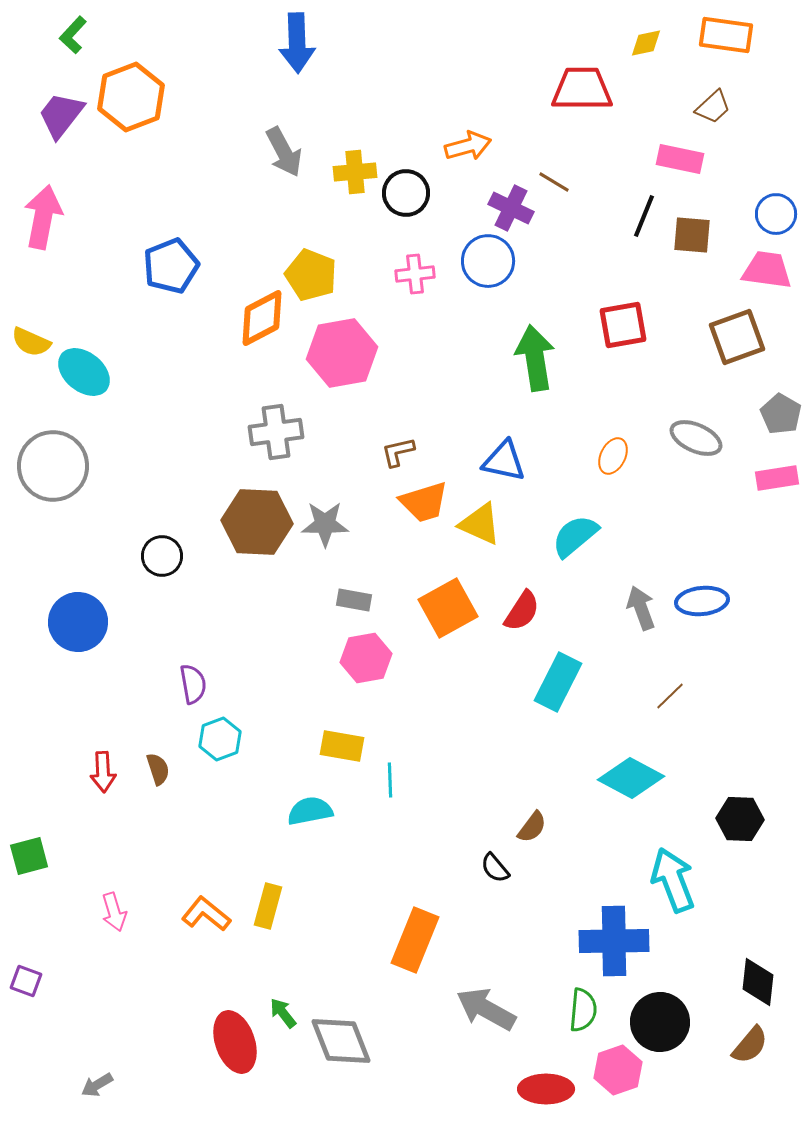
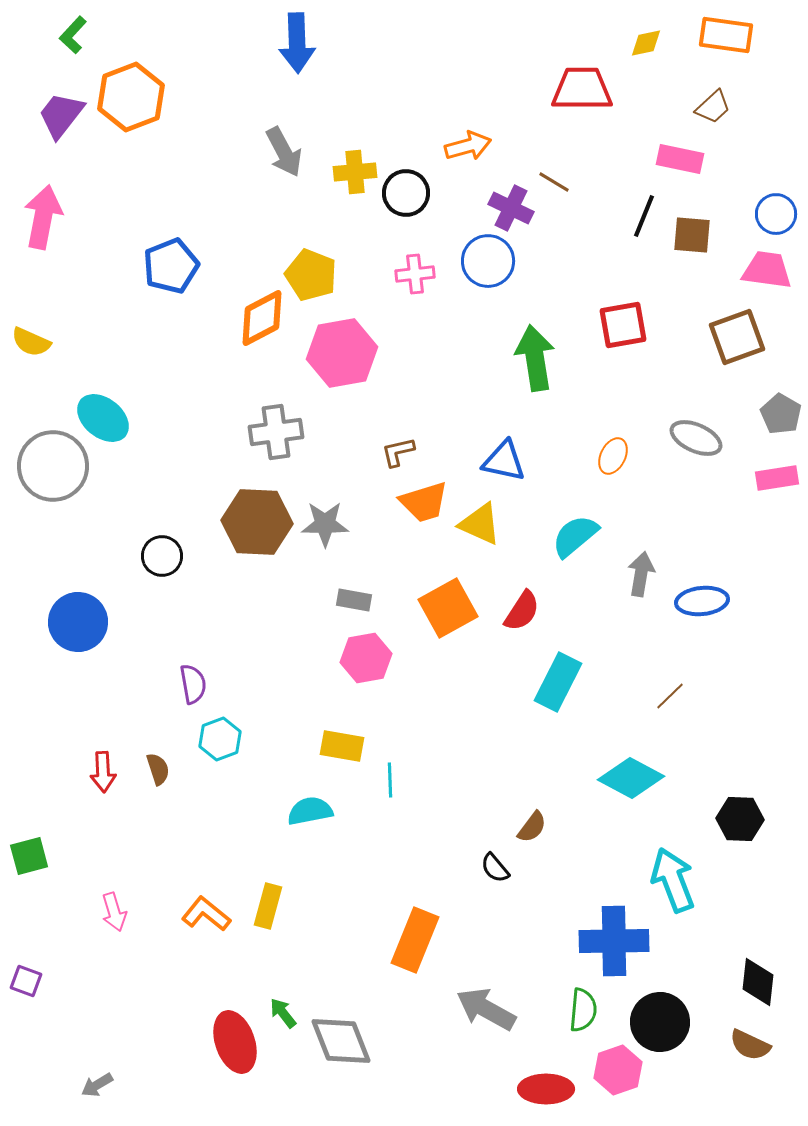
cyan ellipse at (84, 372): moved 19 px right, 46 px down
gray arrow at (641, 608): moved 34 px up; rotated 30 degrees clockwise
brown semicircle at (750, 1045): rotated 75 degrees clockwise
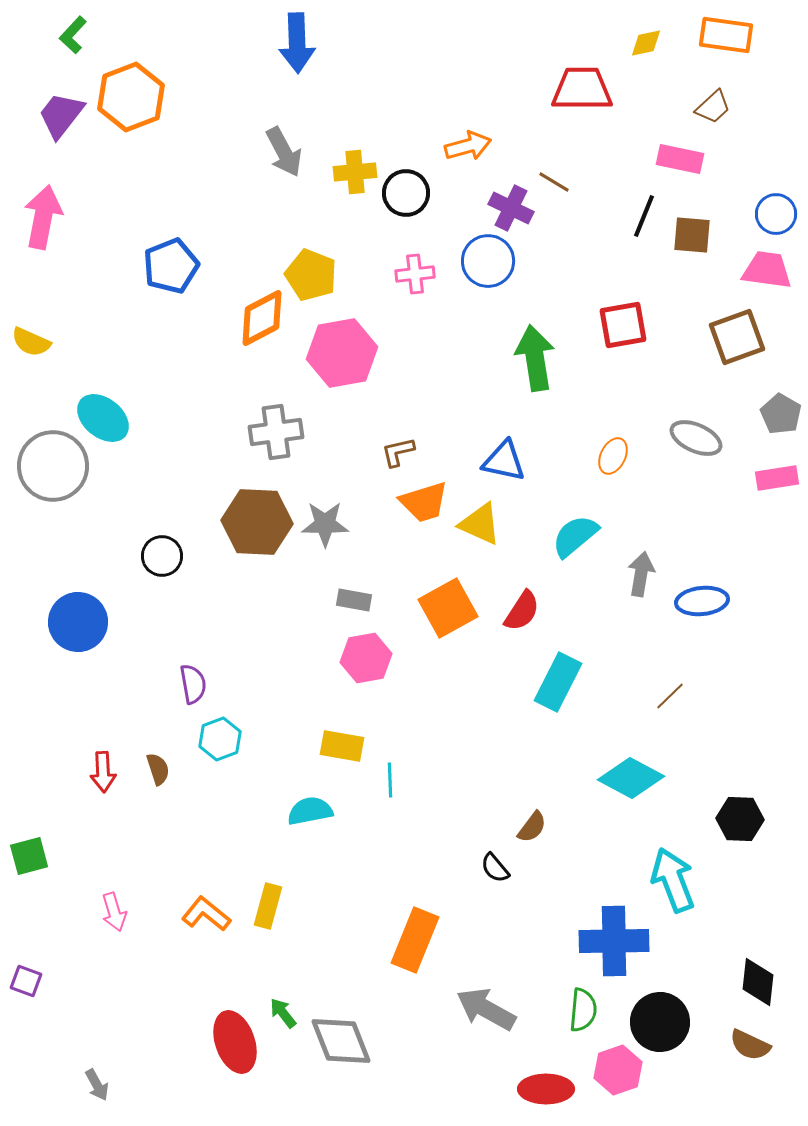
gray arrow at (97, 1085): rotated 88 degrees counterclockwise
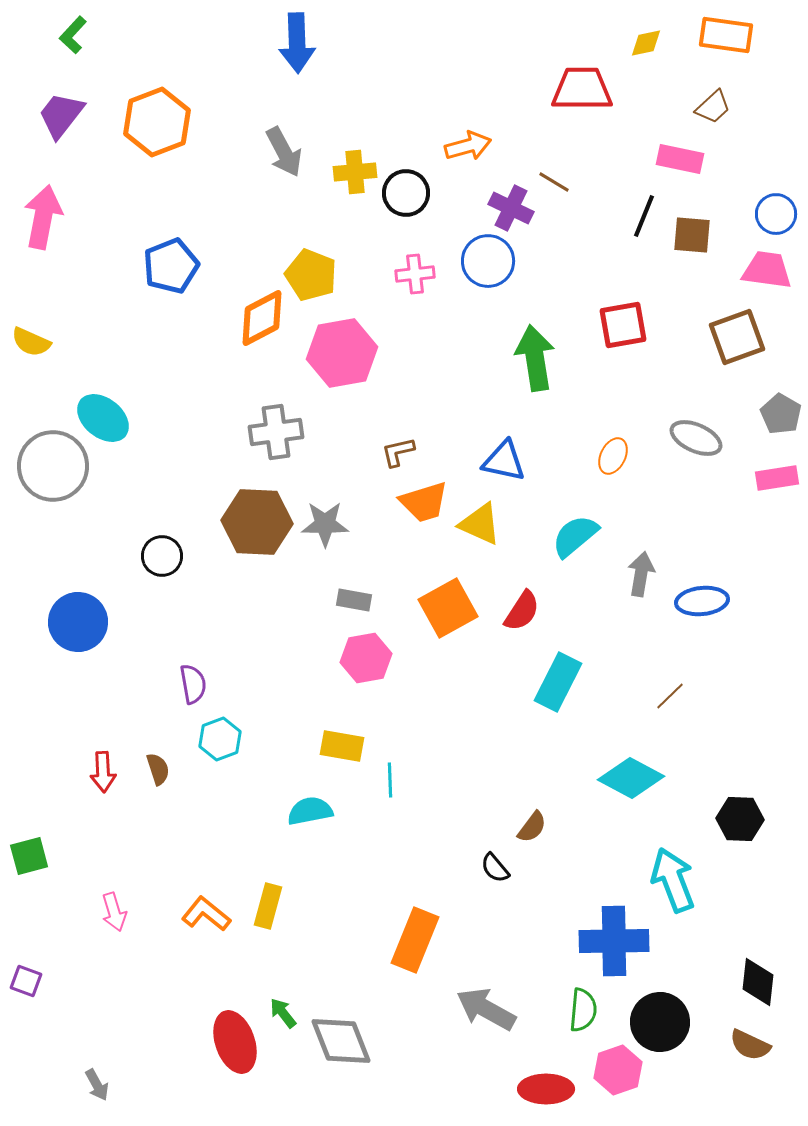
orange hexagon at (131, 97): moved 26 px right, 25 px down
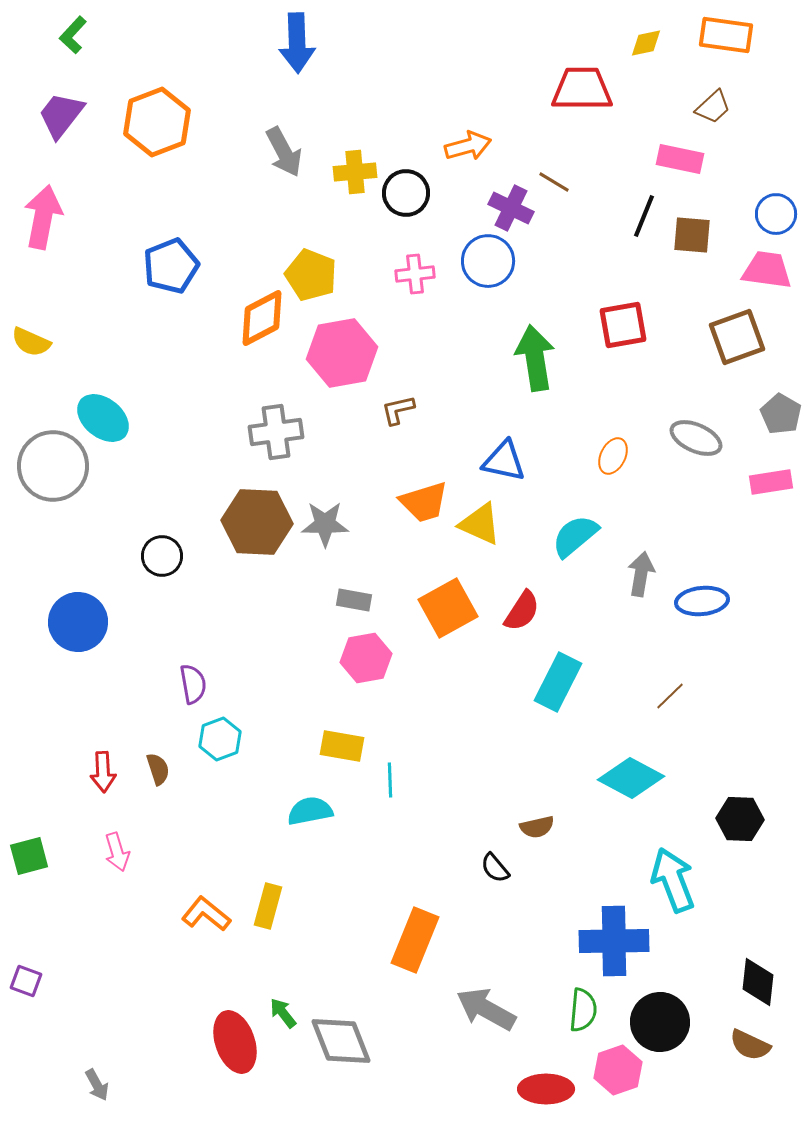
brown L-shape at (398, 452): moved 42 px up
pink rectangle at (777, 478): moved 6 px left, 4 px down
brown semicircle at (532, 827): moved 5 px right; rotated 40 degrees clockwise
pink arrow at (114, 912): moved 3 px right, 60 px up
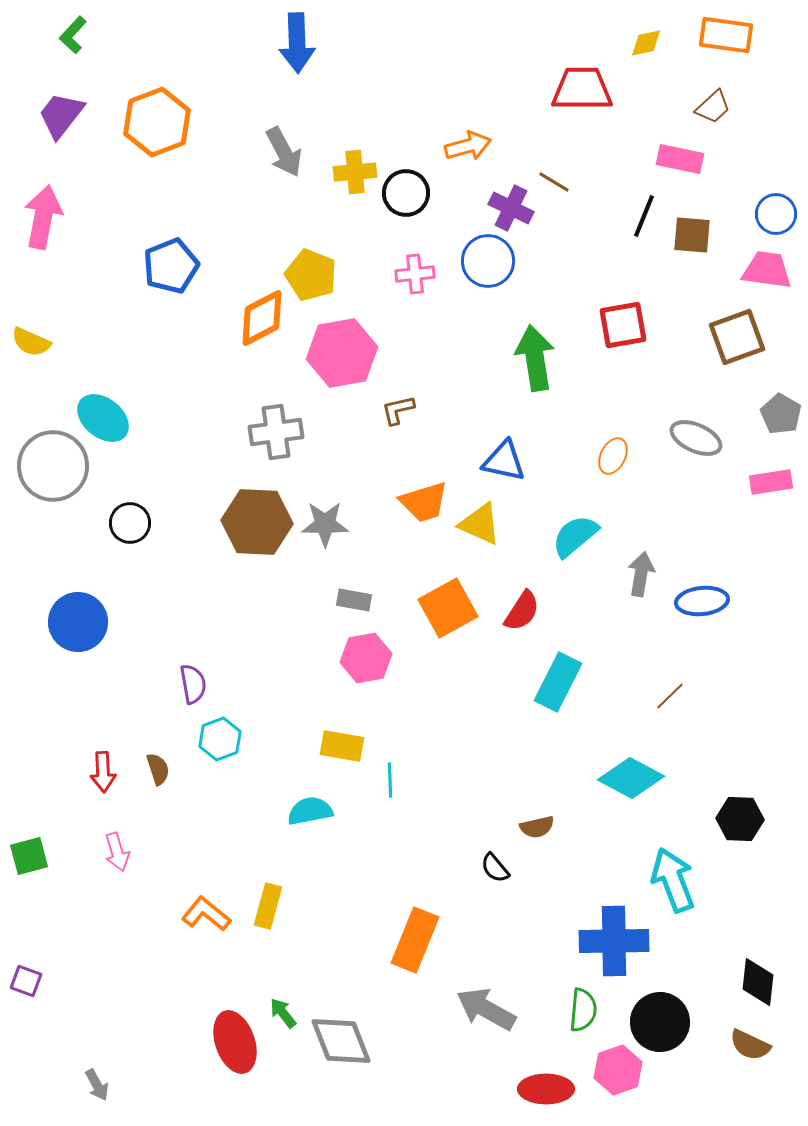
black circle at (162, 556): moved 32 px left, 33 px up
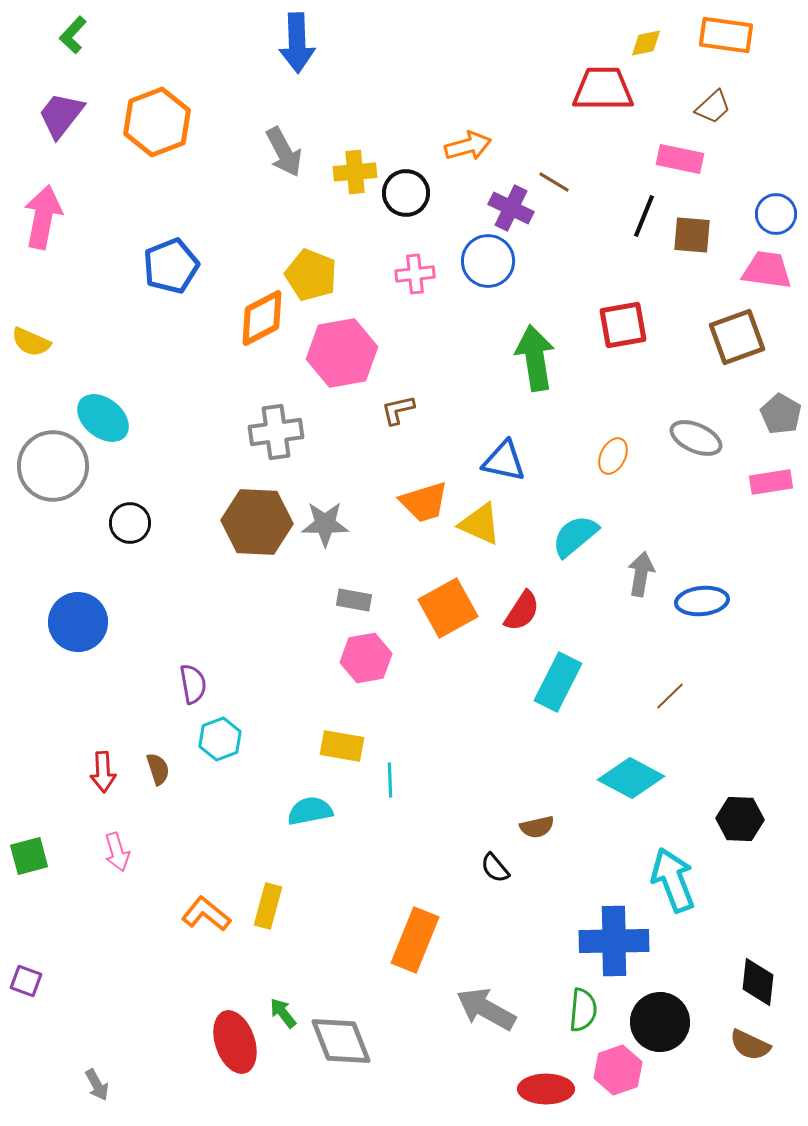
red trapezoid at (582, 89): moved 21 px right
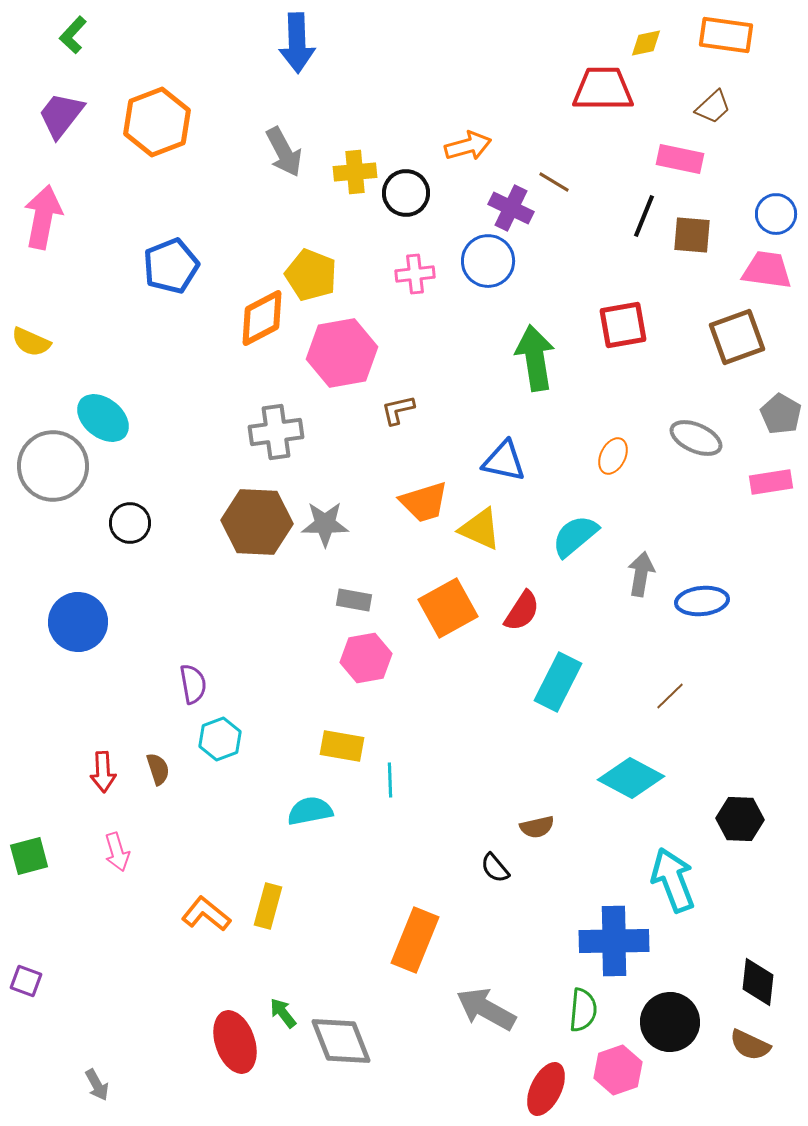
yellow triangle at (480, 524): moved 5 px down
black circle at (660, 1022): moved 10 px right
red ellipse at (546, 1089): rotated 64 degrees counterclockwise
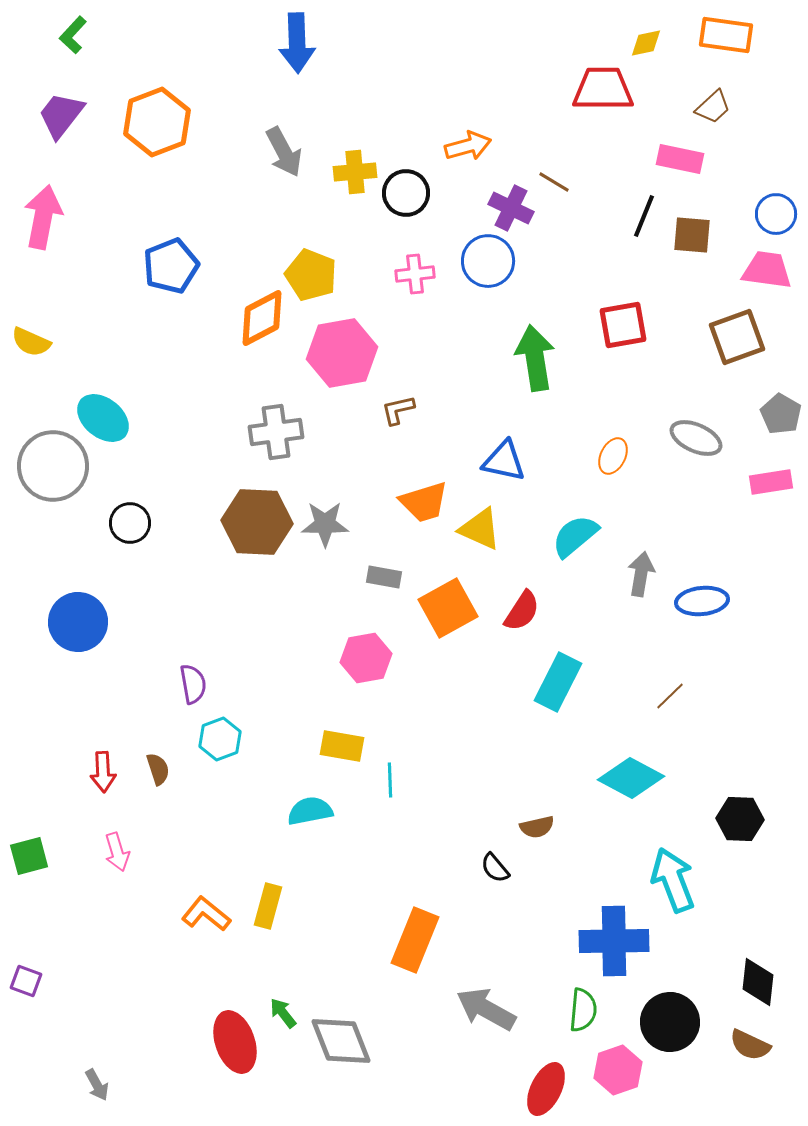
gray rectangle at (354, 600): moved 30 px right, 23 px up
